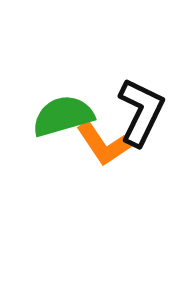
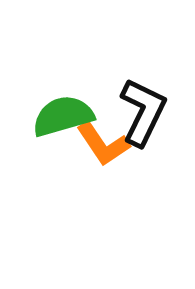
black L-shape: moved 2 px right
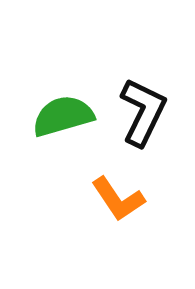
orange L-shape: moved 15 px right, 55 px down
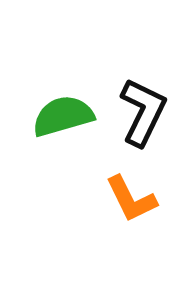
orange L-shape: moved 13 px right; rotated 8 degrees clockwise
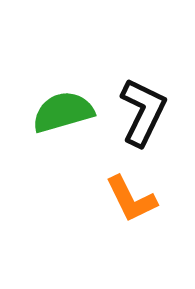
green semicircle: moved 4 px up
